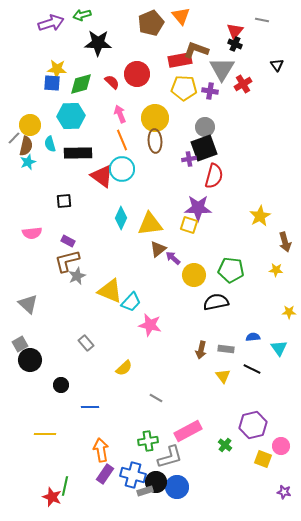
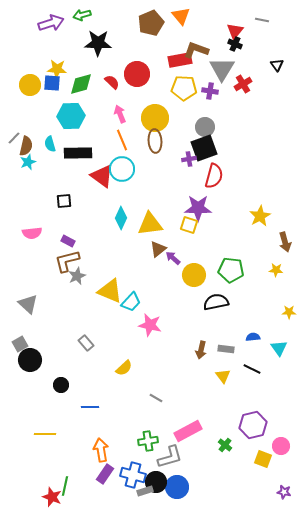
yellow circle at (30, 125): moved 40 px up
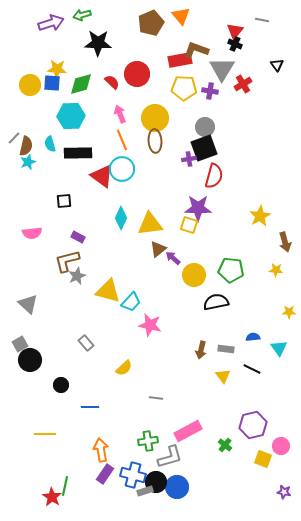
purple rectangle at (68, 241): moved 10 px right, 4 px up
yellow triangle at (110, 291): moved 2 px left; rotated 8 degrees counterclockwise
gray line at (156, 398): rotated 24 degrees counterclockwise
red star at (52, 497): rotated 12 degrees clockwise
